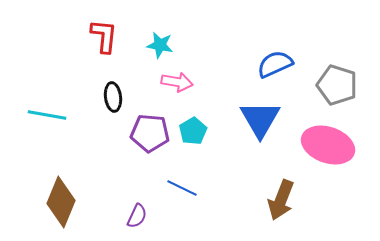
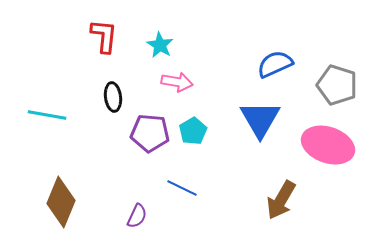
cyan star: rotated 20 degrees clockwise
brown arrow: rotated 9 degrees clockwise
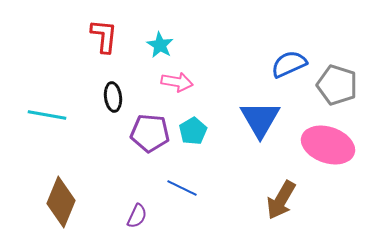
blue semicircle: moved 14 px right
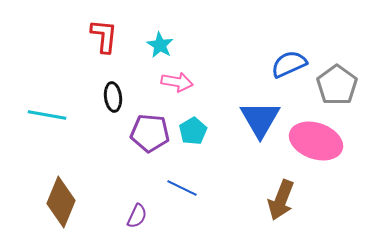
gray pentagon: rotated 18 degrees clockwise
pink ellipse: moved 12 px left, 4 px up
brown arrow: rotated 9 degrees counterclockwise
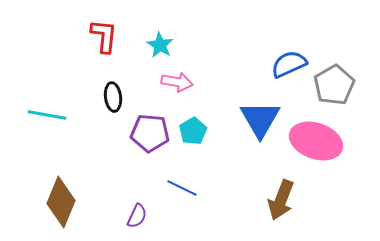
gray pentagon: moved 3 px left; rotated 6 degrees clockwise
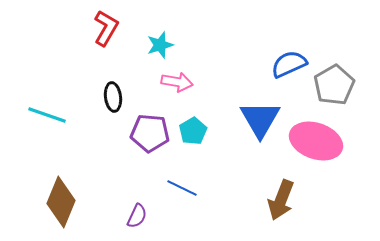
red L-shape: moved 2 px right, 8 px up; rotated 24 degrees clockwise
cyan star: rotated 24 degrees clockwise
cyan line: rotated 9 degrees clockwise
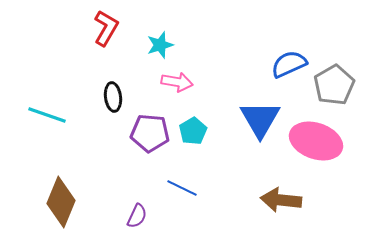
brown arrow: rotated 75 degrees clockwise
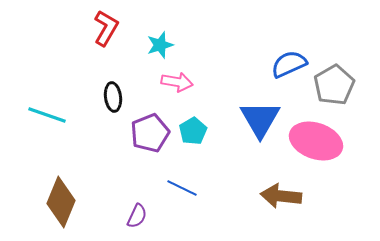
purple pentagon: rotated 27 degrees counterclockwise
brown arrow: moved 4 px up
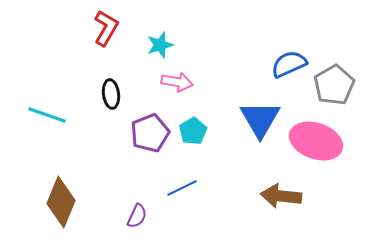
black ellipse: moved 2 px left, 3 px up
blue line: rotated 52 degrees counterclockwise
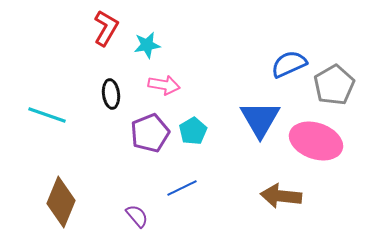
cyan star: moved 13 px left; rotated 8 degrees clockwise
pink arrow: moved 13 px left, 3 px down
purple semicircle: rotated 65 degrees counterclockwise
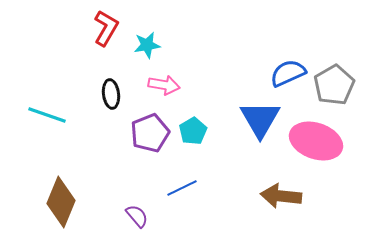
blue semicircle: moved 1 px left, 9 px down
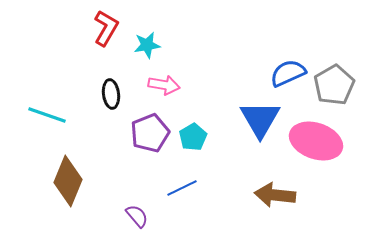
cyan pentagon: moved 6 px down
brown arrow: moved 6 px left, 1 px up
brown diamond: moved 7 px right, 21 px up
